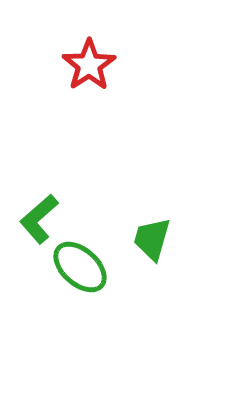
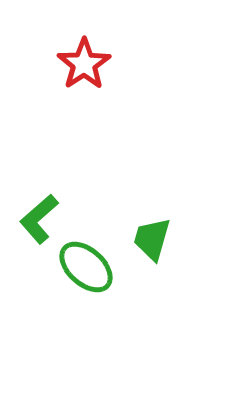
red star: moved 5 px left, 1 px up
green ellipse: moved 6 px right
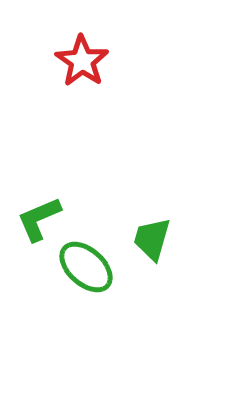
red star: moved 2 px left, 3 px up; rotated 4 degrees counterclockwise
green L-shape: rotated 18 degrees clockwise
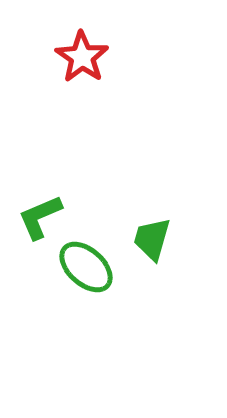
red star: moved 4 px up
green L-shape: moved 1 px right, 2 px up
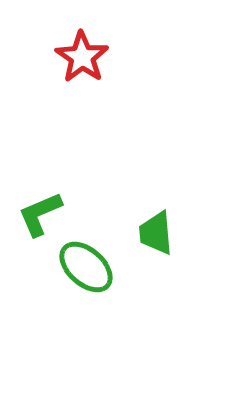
green L-shape: moved 3 px up
green trapezoid: moved 4 px right, 6 px up; rotated 21 degrees counterclockwise
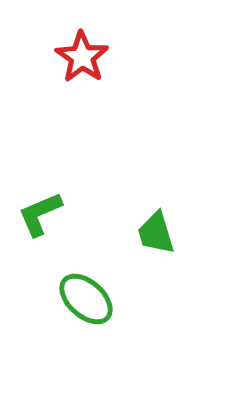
green trapezoid: rotated 12 degrees counterclockwise
green ellipse: moved 32 px down
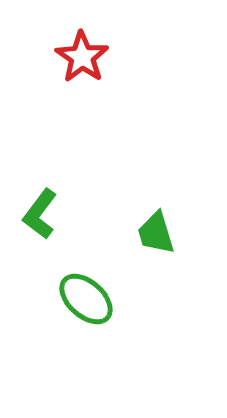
green L-shape: rotated 30 degrees counterclockwise
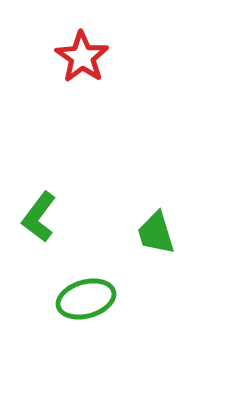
green L-shape: moved 1 px left, 3 px down
green ellipse: rotated 58 degrees counterclockwise
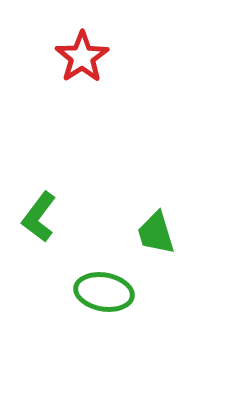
red star: rotated 4 degrees clockwise
green ellipse: moved 18 px right, 7 px up; rotated 26 degrees clockwise
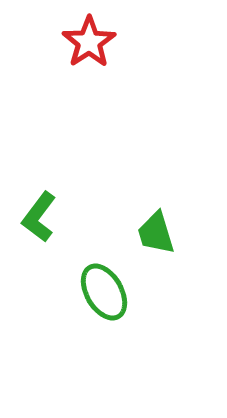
red star: moved 7 px right, 15 px up
green ellipse: rotated 50 degrees clockwise
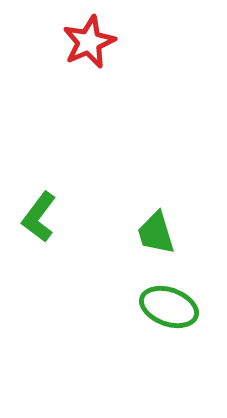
red star: rotated 10 degrees clockwise
green ellipse: moved 65 px right, 15 px down; rotated 40 degrees counterclockwise
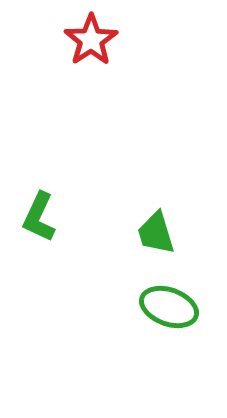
red star: moved 2 px right, 2 px up; rotated 10 degrees counterclockwise
green L-shape: rotated 12 degrees counterclockwise
